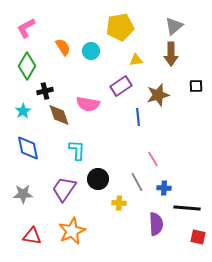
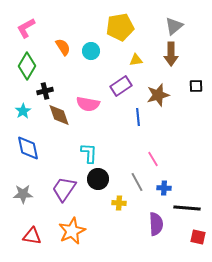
cyan L-shape: moved 12 px right, 3 px down
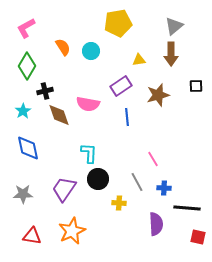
yellow pentagon: moved 2 px left, 4 px up
yellow triangle: moved 3 px right
blue line: moved 11 px left
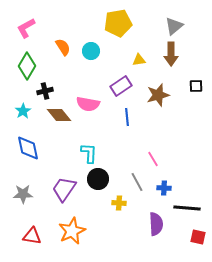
brown diamond: rotated 20 degrees counterclockwise
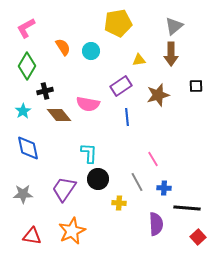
red square: rotated 35 degrees clockwise
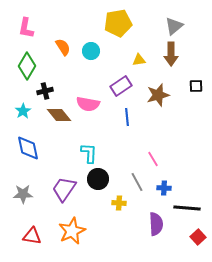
pink L-shape: rotated 50 degrees counterclockwise
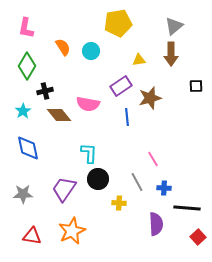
brown star: moved 8 px left, 3 px down
